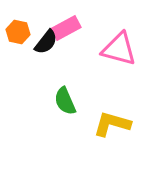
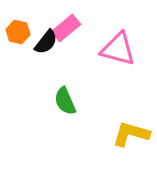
pink rectangle: rotated 12 degrees counterclockwise
pink triangle: moved 1 px left
yellow L-shape: moved 19 px right, 10 px down
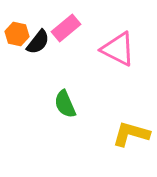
orange hexagon: moved 1 px left, 2 px down
black semicircle: moved 8 px left
pink triangle: rotated 12 degrees clockwise
green semicircle: moved 3 px down
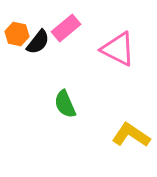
yellow L-shape: moved 1 px down; rotated 18 degrees clockwise
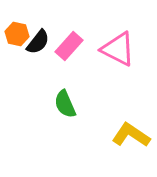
pink rectangle: moved 3 px right, 18 px down; rotated 8 degrees counterclockwise
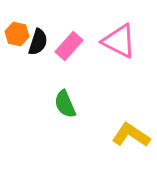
black semicircle: rotated 20 degrees counterclockwise
pink triangle: moved 1 px right, 8 px up
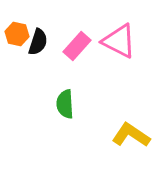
pink rectangle: moved 8 px right
green semicircle: rotated 20 degrees clockwise
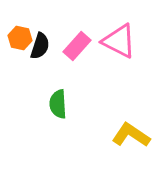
orange hexagon: moved 3 px right, 4 px down
black semicircle: moved 2 px right, 4 px down
green semicircle: moved 7 px left
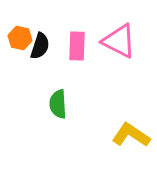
pink rectangle: rotated 40 degrees counterclockwise
